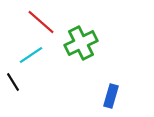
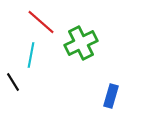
cyan line: rotated 45 degrees counterclockwise
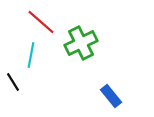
blue rectangle: rotated 55 degrees counterclockwise
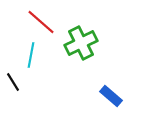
blue rectangle: rotated 10 degrees counterclockwise
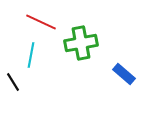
red line: rotated 16 degrees counterclockwise
green cross: rotated 16 degrees clockwise
blue rectangle: moved 13 px right, 22 px up
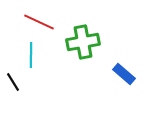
red line: moved 2 px left
green cross: moved 2 px right, 1 px up
cyan line: rotated 10 degrees counterclockwise
